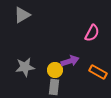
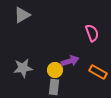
pink semicircle: rotated 48 degrees counterclockwise
gray star: moved 2 px left, 1 px down
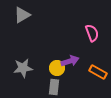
yellow circle: moved 2 px right, 2 px up
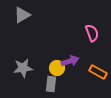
gray rectangle: moved 3 px left, 3 px up
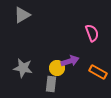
gray star: rotated 18 degrees clockwise
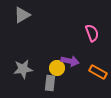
purple arrow: rotated 30 degrees clockwise
gray star: moved 1 px down; rotated 18 degrees counterclockwise
gray rectangle: moved 1 px left, 1 px up
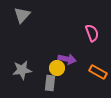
gray triangle: rotated 18 degrees counterclockwise
purple arrow: moved 3 px left, 2 px up
gray star: moved 1 px left, 1 px down
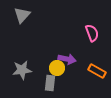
orange rectangle: moved 1 px left, 1 px up
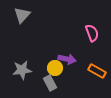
yellow circle: moved 2 px left
gray rectangle: rotated 35 degrees counterclockwise
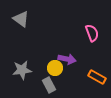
gray triangle: moved 1 px left, 4 px down; rotated 36 degrees counterclockwise
orange rectangle: moved 6 px down
gray rectangle: moved 1 px left, 2 px down
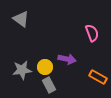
yellow circle: moved 10 px left, 1 px up
orange rectangle: moved 1 px right
